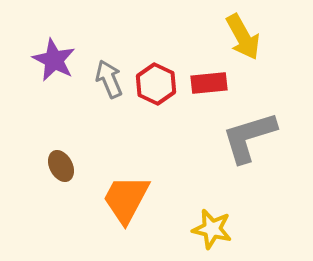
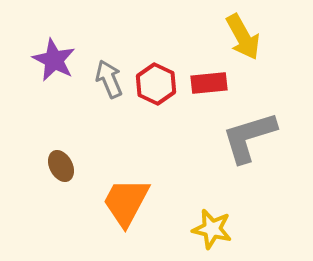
orange trapezoid: moved 3 px down
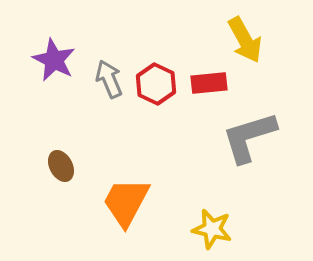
yellow arrow: moved 2 px right, 3 px down
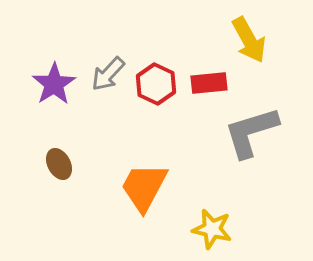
yellow arrow: moved 4 px right
purple star: moved 24 px down; rotated 12 degrees clockwise
gray arrow: moved 1 px left, 5 px up; rotated 114 degrees counterclockwise
gray L-shape: moved 2 px right, 5 px up
brown ellipse: moved 2 px left, 2 px up
orange trapezoid: moved 18 px right, 15 px up
